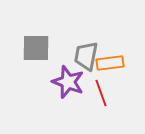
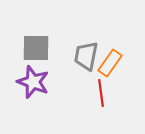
orange rectangle: rotated 48 degrees counterclockwise
purple star: moved 35 px left
red line: rotated 12 degrees clockwise
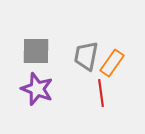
gray square: moved 3 px down
orange rectangle: moved 2 px right
purple star: moved 4 px right, 7 px down
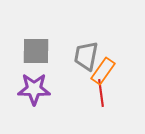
orange rectangle: moved 9 px left, 8 px down
purple star: moved 3 px left; rotated 20 degrees counterclockwise
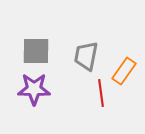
orange rectangle: moved 21 px right
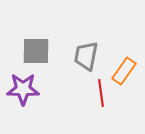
purple star: moved 11 px left
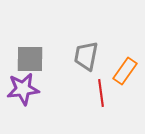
gray square: moved 6 px left, 8 px down
orange rectangle: moved 1 px right
purple star: rotated 8 degrees counterclockwise
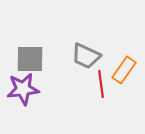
gray trapezoid: rotated 76 degrees counterclockwise
orange rectangle: moved 1 px left, 1 px up
red line: moved 9 px up
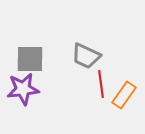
orange rectangle: moved 25 px down
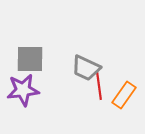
gray trapezoid: moved 12 px down
red line: moved 2 px left, 2 px down
purple star: moved 1 px down
